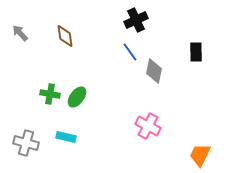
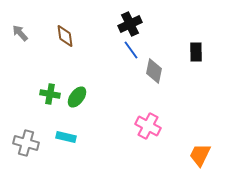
black cross: moved 6 px left, 4 px down
blue line: moved 1 px right, 2 px up
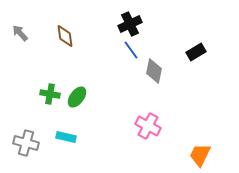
black rectangle: rotated 60 degrees clockwise
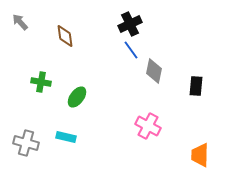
gray arrow: moved 11 px up
black rectangle: moved 34 px down; rotated 54 degrees counterclockwise
green cross: moved 9 px left, 12 px up
orange trapezoid: rotated 25 degrees counterclockwise
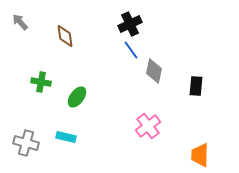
pink cross: rotated 25 degrees clockwise
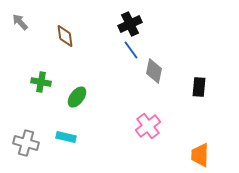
black rectangle: moved 3 px right, 1 px down
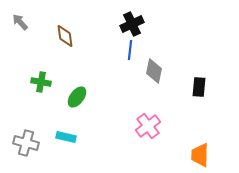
black cross: moved 2 px right
blue line: moved 1 px left; rotated 42 degrees clockwise
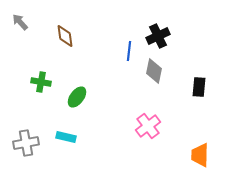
black cross: moved 26 px right, 12 px down
blue line: moved 1 px left, 1 px down
gray cross: rotated 25 degrees counterclockwise
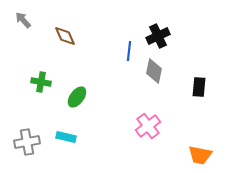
gray arrow: moved 3 px right, 2 px up
brown diamond: rotated 15 degrees counterclockwise
gray cross: moved 1 px right, 1 px up
orange trapezoid: rotated 80 degrees counterclockwise
